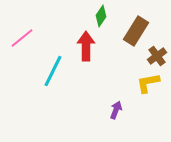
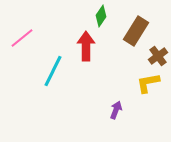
brown cross: moved 1 px right
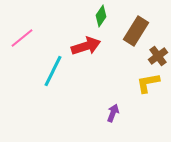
red arrow: rotated 72 degrees clockwise
purple arrow: moved 3 px left, 3 px down
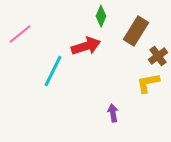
green diamond: rotated 10 degrees counterclockwise
pink line: moved 2 px left, 4 px up
purple arrow: rotated 30 degrees counterclockwise
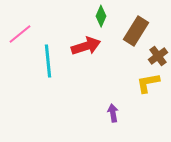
cyan line: moved 5 px left, 10 px up; rotated 32 degrees counterclockwise
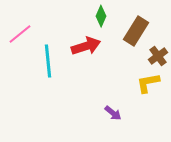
purple arrow: rotated 138 degrees clockwise
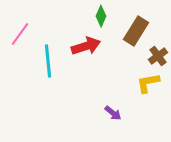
pink line: rotated 15 degrees counterclockwise
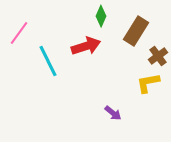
pink line: moved 1 px left, 1 px up
cyan line: rotated 20 degrees counterclockwise
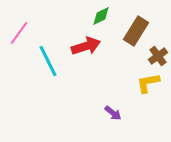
green diamond: rotated 40 degrees clockwise
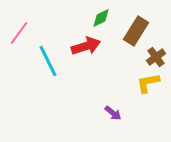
green diamond: moved 2 px down
brown cross: moved 2 px left, 1 px down
